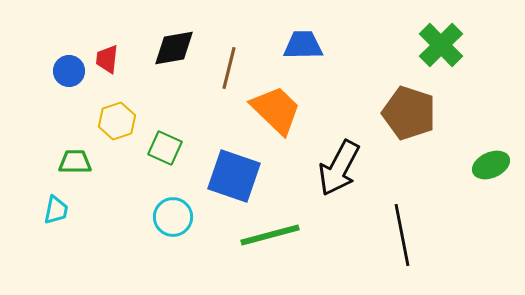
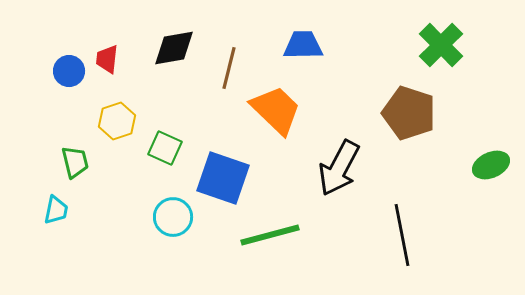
green trapezoid: rotated 76 degrees clockwise
blue square: moved 11 px left, 2 px down
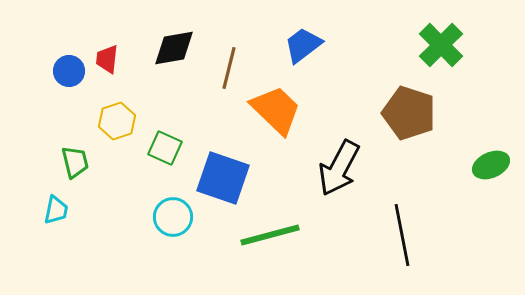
blue trapezoid: rotated 36 degrees counterclockwise
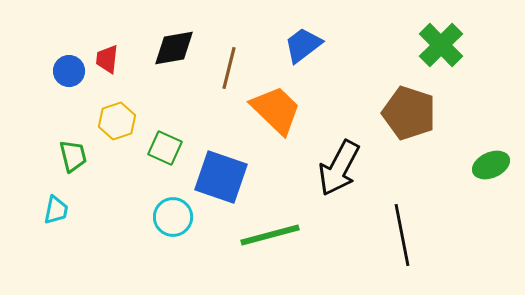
green trapezoid: moved 2 px left, 6 px up
blue square: moved 2 px left, 1 px up
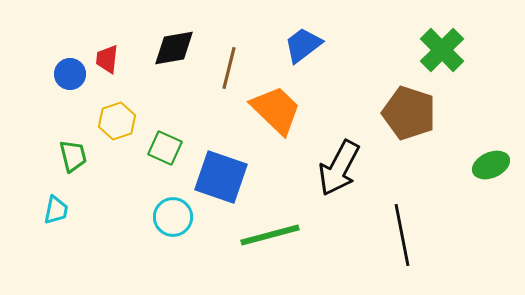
green cross: moved 1 px right, 5 px down
blue circle: moved 1 px right, 3 px down
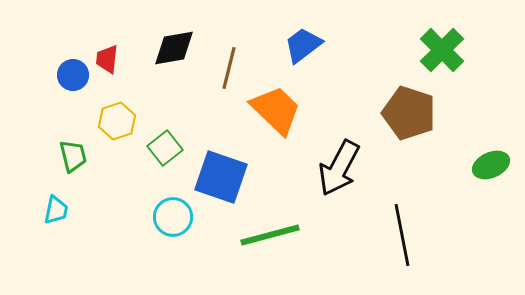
blue circle: moved 3 px right, 1 px down
green square: rotated 28 degrees clockwise
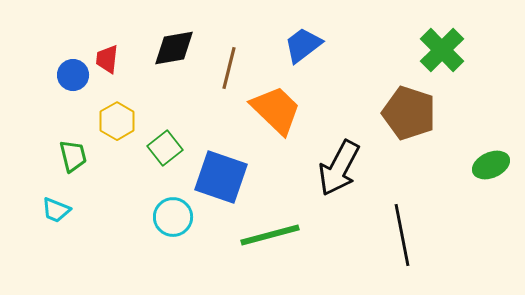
yellow hexagon: rotated 12 degrees counterclockwise
cyan trapezoid: rotated 100 degrees clockwise
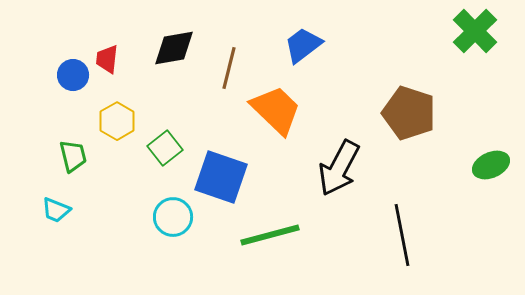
green cross: moved 33 px right, 19 px up
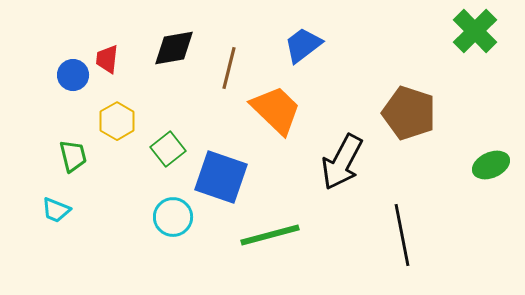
green square: moved 3 px right, 1 px down
black arrow: moved 3 px right, 6 px up
